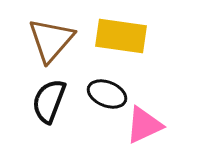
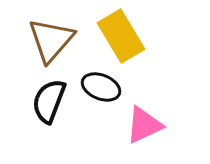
yellow rectangle: rotated 51 degrees clockwise
black ellipse: moved 6 px left, 7 px up
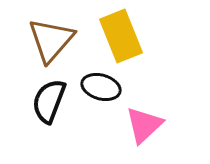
yellow rectangle: rotated 9 degrees clockwise
black ellipse: rotated 6 degrees counterclockwise
pink triangle: rotated 18 degrees counterclockwise
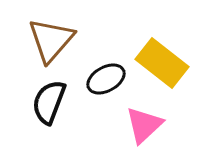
yellow rectangle: moved 41 px right, 27 px down; rotated 30 degrees counterclockwise
black ellipse: moved 5 px right, 8 px up; rotated 45 degrees counterclockwise
black semicircle: moved 1 px down
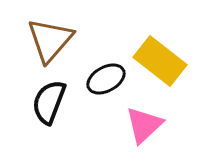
brown triangle: moved 1 px left
yellow rectangle: moved 2 px left, 2 px up
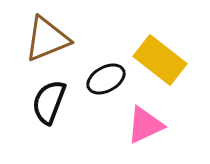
brown triangle: moved 3 px left, 1 px up; rotated 27 degrees clockwise
yellow rectangle: moved 1 px up
pink triangle: moved 1 px right; rotated 18 degrees clockwise
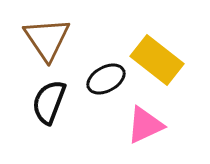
brown triangle: rotated 42 degrees counterclockwise
yellow rectangle: moved 3 px left
